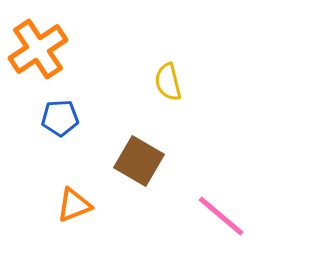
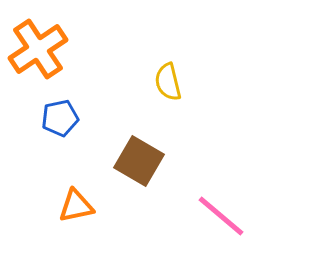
blue pentagon: rotated 9 degrees counterclockwise
orange triangle: moved 2 px right, 1 px down; rotated 9 degrees clockwise
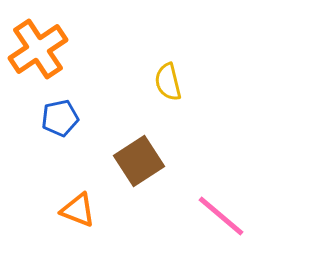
brown square: rotated 27 degrees clockwise
orange triangle: moved 2 px right, 4 px down; rotated 33 degrees clockwise
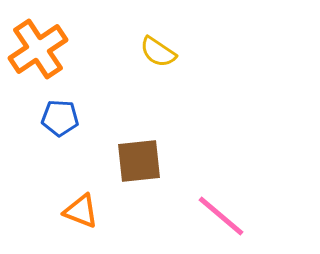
yellow semicircle: moved 10 px left, 30 px up; rotated 42 degrees counterclockwise
blue pentagon: rotated 15 degrees clockwise
brown square: rotated 27 degrees clockwise
orange triangle: moved 3 px right, 1 px down
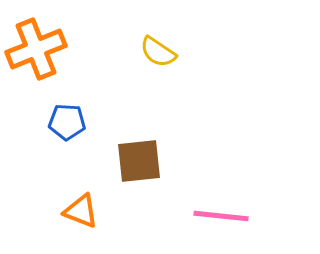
orange cross: moved 2 px left; rotated 12 degrees clockwise
blue pentagon: moved 7 px right, 4 px down
pink line: rotated 34 degrees counterclockwise
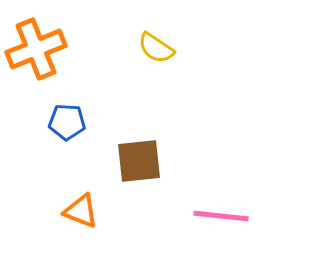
yellow semicircle: moved 2 px left, 4 px up
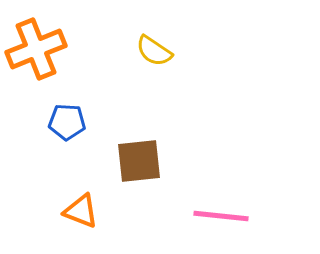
yellow semicircle: moved 2 px left, 3 px down
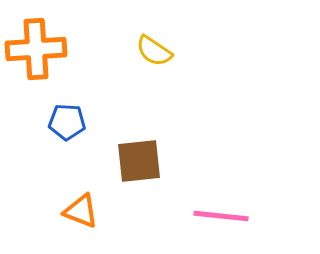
orange cross: rotated 18 degrees clockwise
